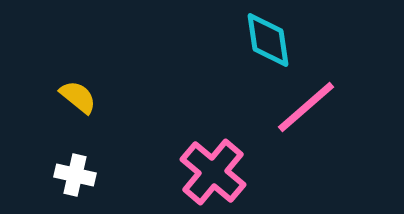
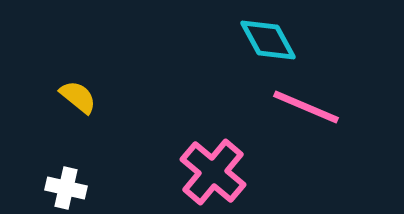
cyan diamond: rotated 20 degrees counterclockwise
pink line: rotated 64 degrees clockwise
white cross: moved 9 px left, 13 px down
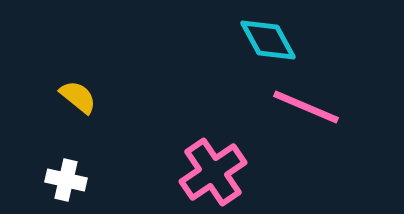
pink cross: rotated 16 degrees clockwise
white cross: moved 8 px up
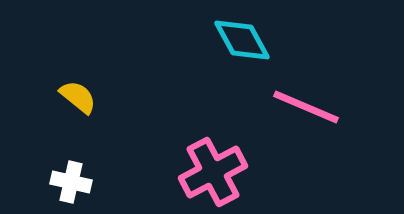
cyan diamond: moved 26 px left
pink cross: rotated 6 degrees clockwise
white cross: moved 5 px right, 2 px down
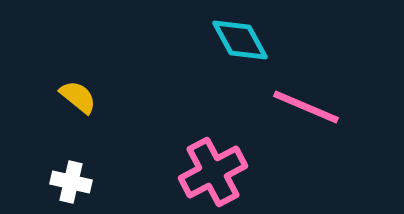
cyan diamond: moved 2 px left
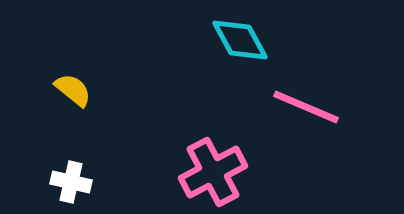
yellow semicircle: moved 5 px left, 7 px up
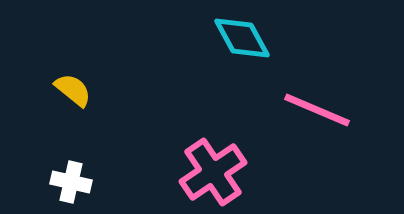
cyan diamond: moved 2 px right, 2 px up
pink line: moved 11 px right, 3 px down
pink cross: rotated 6 degrees counterclockwise
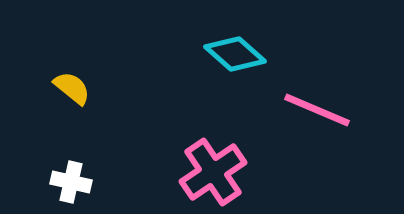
cyan diamond: moved 7 px left, 16 px down; rotated 20 degrees counterclockwise
yellow semicircle: moved 1 px left, 2 px up
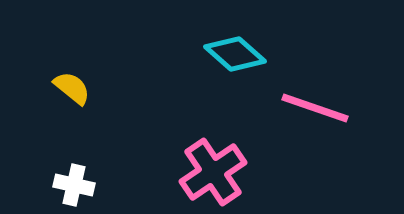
pink line: moved 2 px left, 2 px up; rotated 4 degrees counterclockwise
white cross: moved 3 px right, 3 px down
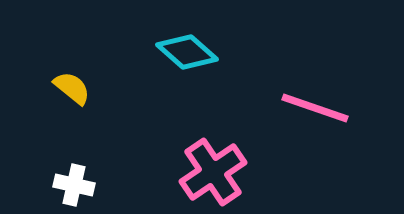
cyan diamond: moved 48 px left, 2 px up
